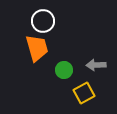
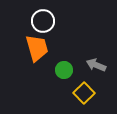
gray arrow: rotated 24 degrees clockwise
yellow square: rotated 15 degrees counterclockwise
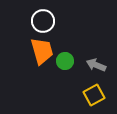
orange trapezoid: moved 5 px right, 3 px down
green circle: moved 1 px right, 9 px up
yellow square: moved 10 px right, 2 px down; rotated 15 degrees clockwise
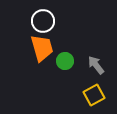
orange trapezoid: moved 3 px up
gray arrow: rotated 30 degrees clockwise
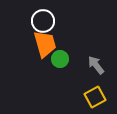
orange trapezoid: moved 3 px right, 4 px up
green circle: moved 5 px left, 2 px up
yellow square: moved 1 px right, 2 px down
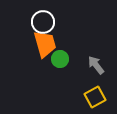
white circle: moved 1 px down
